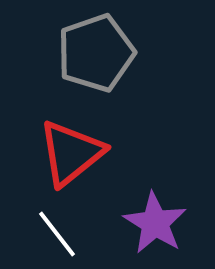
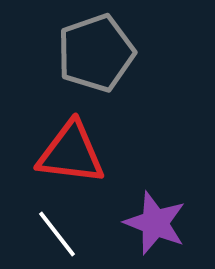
red triangle: rotated 46 degrees clockwise
purple star: rotated 10 degrees counterclockwise
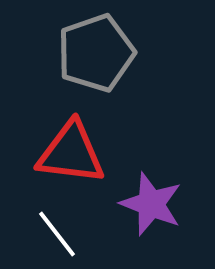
purple star: moved 4 px left, 19 px up
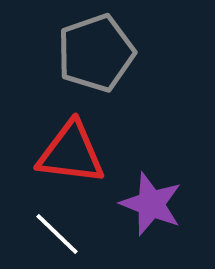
white line: rotated 8 degrees counterclockwise
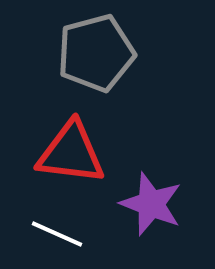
gray pentagon: rotated 4 degrees clockwise
white line: rotated 20 degrees counterclockwise
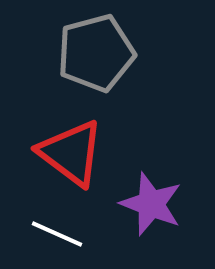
red triangle: rotated 30 degrees clockwise
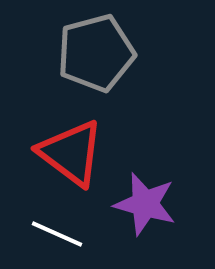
purple star: moved 6 px left; rotated 6 degrees counterclockwise
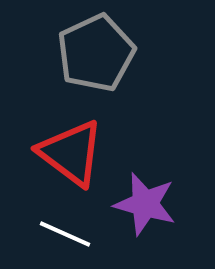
gray pentagon: rotated 10 degrees counterclockwise
white line: moved 8 px right
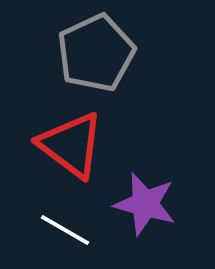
red triangle: moved 8 px up
white line: moved 4 px up; rotated 6 degrees clockwise
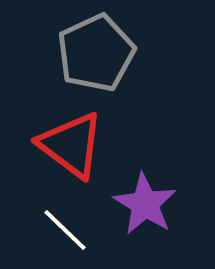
purple star: rotated 16 degrees clockwise
white line: rotated 14 degrees clockwise
